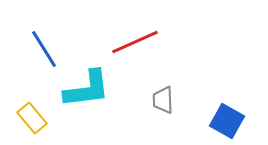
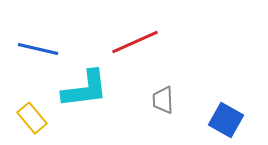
blue line: moved 6 px left; rotated 45 degrees counterclockwise
cyan L-shape: moved 2 px left
blue square: moved 1 px left, 1 px up
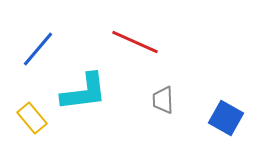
red line: rotated 48 degrees clockwise
blue line: rotated 63 degrees counterclockwise
cyan L-shape: moved 1 px left, 3 px down
blue square: moved 2 px up
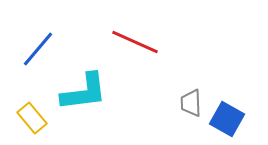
gray trapezoid: moved 28 px right, 3 px down
blue square: moved 1 px right, 1 px down
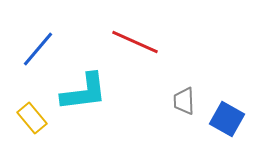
gray trapezoid: moved 7 px left, 2 px up
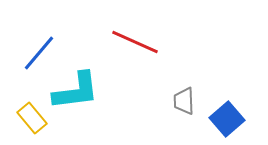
blue line: moved 1 px right, 4 px down
cyan L-shape: moved 8 px left, 1 px up
blue square: rotated 20 degrees clockwise
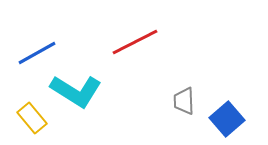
red line: rotated 51 degrees counterclockwise
blue line: moved 2 px left; rotated 21 degrees clockwise
cyan L-shape: rotated 39 degrees clockwise
